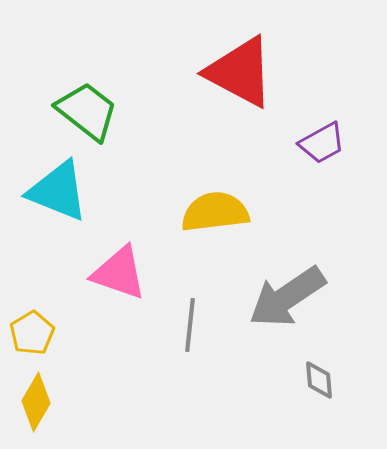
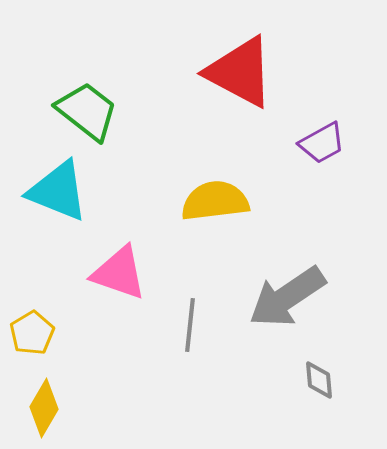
yellow semicircle: moved 11 px up
yellow diamond: moved 8 px right, 6 px down
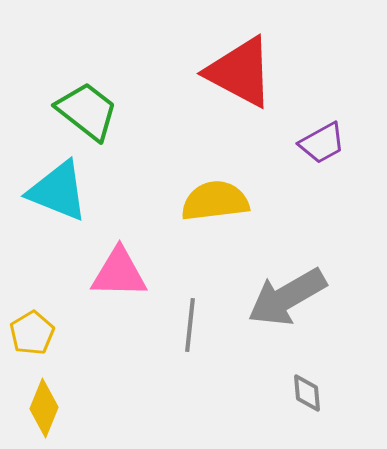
pink triangle: rotated 18 degrees counterclockwise
gray arrow: rotated 4 degrees clockwise
gray diamond: moved 12 px left, 13 px down
yellow diamond: rotated 8 degrees counterclockwise
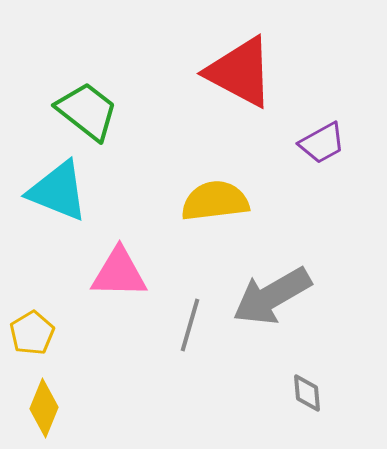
gray arrow: moved 15 px left, 1 px up
gray line: rotated 10 degrees clockwise
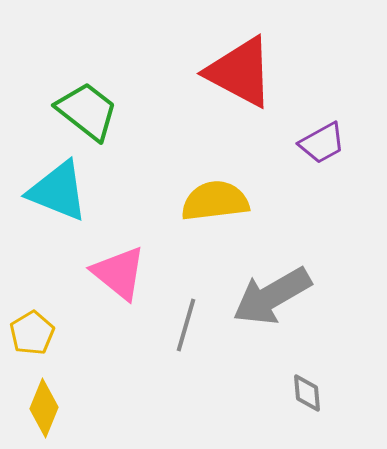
pink triangle: rotated 38 degrees clockwise
gray line: moved 4 px left
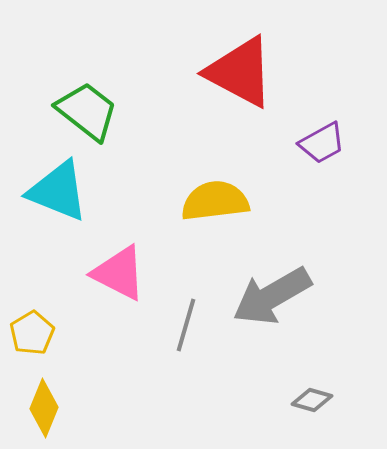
pink triangle: rotated 12 degrees counterclockwise
gray diamond: moved 5 px right, 7 px down; rotated 69 degrees counterclockwise
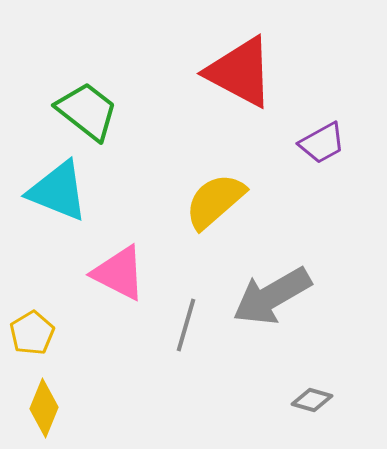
yellow semicircle: rotated 34 degrees counterclockwise
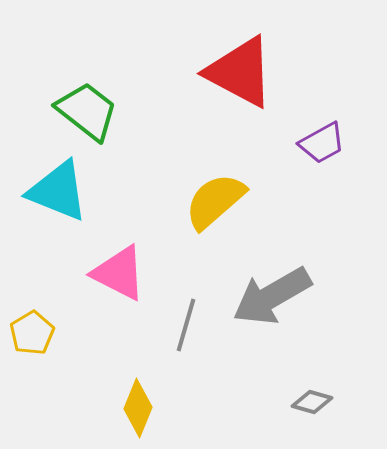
gray diamond: moved 2 px down
yellow diamond: moved 94 px right
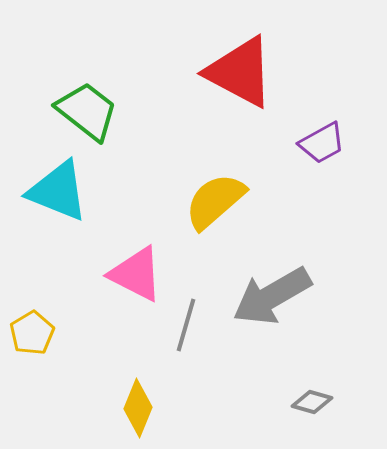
pink triangle: moved 17 px right, 1 px down
